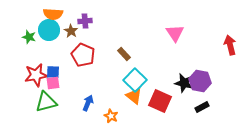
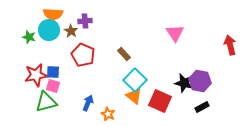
pink square: moved 3 px down; rotated 24 degrees clockwise
orange star: moved 3 px left, 2 px up
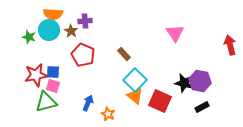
orange triangle: moved 1 px right
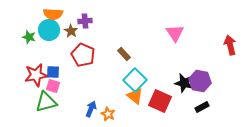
blue arrow: moved 3 px right, 6 px down
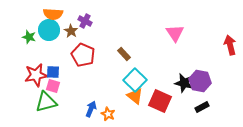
purple cross: rotated 32 degrees clockwise
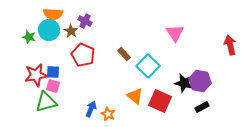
cyan square: moved 13 px right, 14 px up
